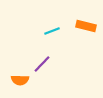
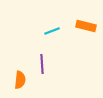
purple line: rotated 48 degrees counterclockwise
orange semicircle: rotated 84 degrees counterclockwise
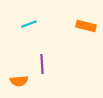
cyan line: moved 23 px left, 7 px up
orange semicircle: moved 1 px left, 1 px down; rotated 78 degrees clockwise
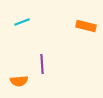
cyan line: moved 7 px left, 2 px up
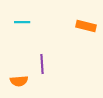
cyan line: rotated 21 degrees clockwise
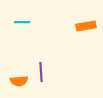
orange rectangle: rotated 24 degrees counterclockwise
purple line: moved 1 px left, 8 px down
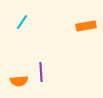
cyan line: rotated 56 degrees counterclockwise
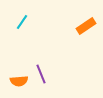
orange rectangle: rotated 24 degrees counterclockwise
purple line: moved 2 px down; rotated 18 degrees counterclockwise
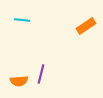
cyan line: moved 2 px up; rotated 63 degrees clockwise
purple line: rotated 36 degrees clockwise
